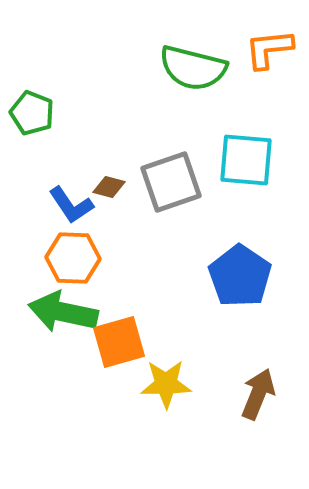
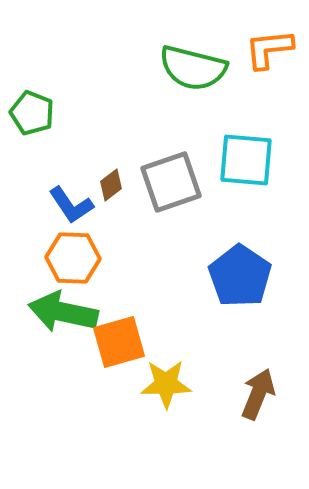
brown diamond: moved 2 px right, 2 px up; rotated 52 degrees counterclockwise
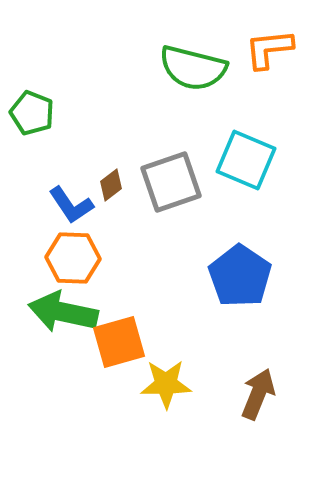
cyan square: rotated 18 degrees clockwise
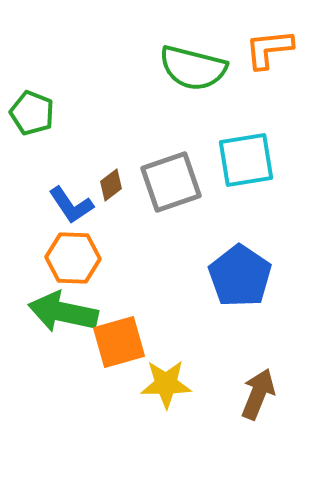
cyan square: rotated 32 degrees counterclockwise
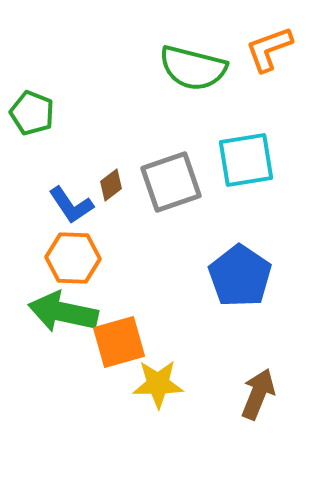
orange L-shape: rotated 14 degrees counterclockwise
yellow star: moved 8 px left
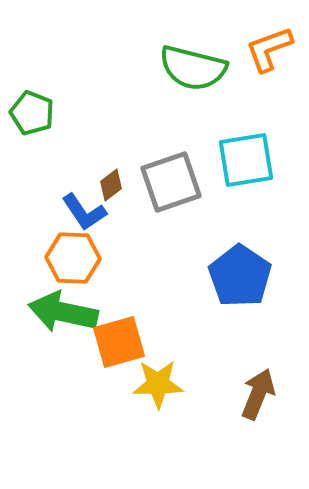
blue L-shape: moved 13 px right, 7 px down
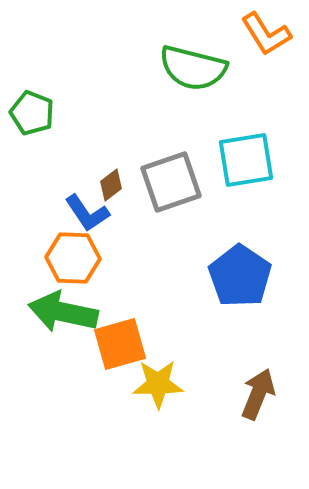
orange L-shape: moved 3 px left, 15 px up; rotated 102 degrees counterclockwise
blue L-shape: moved 3 px right, 1 px down
orange square: moved 1 px right, 2 px down
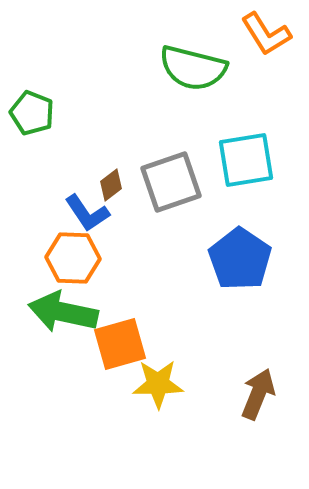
blue pentagon: moved 17 px up
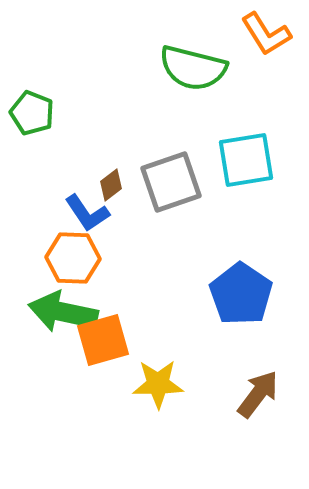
blue pentagon: moved 1 px right, 35 px down
orange square: moved 17 px left, 4 px up
brown arrow: rotated 15 degrees clockwise
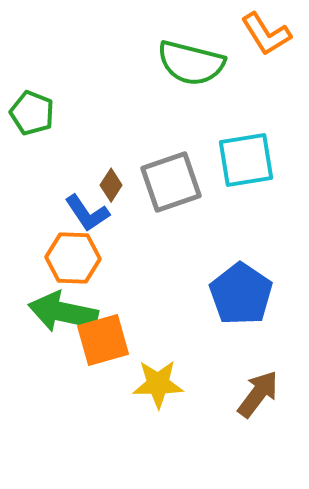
green semicircle: moved 2 px left, 5 px up
brown diamond: rotated 20 degrees counterclockwise
